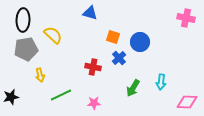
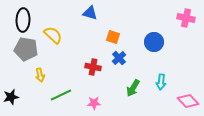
blue circle: moved 14 px right
gray pentagon: rotated 20 degrees clockwise
pink diamond: moved 1 px right, 1 px up; rotated 45 degrees clockwise
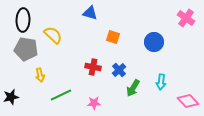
pink cross: rotated 24 degrees clockwise
blue cross: moved 12 px down
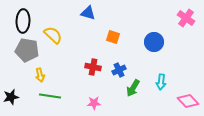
blue triangle: moved 2 px left
black ellipse: moved 1 px down
gray pentagon: moved 1 px right, 1 px down
blue cross: rotated 16 degrees clockwise
green line: moved 11 px left, 1 px down; rotated 35 degrees clockwise
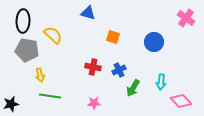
black star: moved 7 px down
pink diamond: moved 7 px left
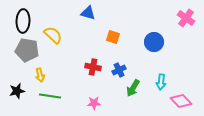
black star: moved 6 px right, 13 px up
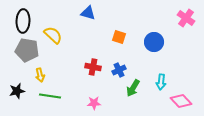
orange square: moved 6 px right
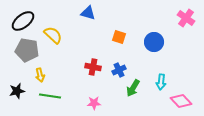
black ellipse: rotated 50 degrees clockwise
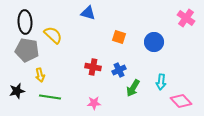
black ellipse: moved 2 px right, 1 px down; rotated 55 degrees counterclockwise
green line: moved 1 px down
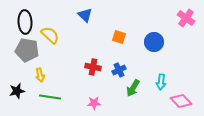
blue triangle: moved 3 px left, 2 px down; rotated 28 degrees clockwise
yellow semicircle: moved 3 px left
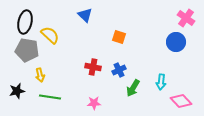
black ellipse: rotated 15 degrees clockwise
blue circle: moved 22 px right
